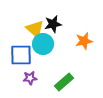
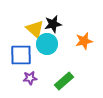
cyan circle: moved 4 px right
green rectangle: moved 1 px up
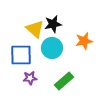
cyan circle: moved 5 px right, 4 px down
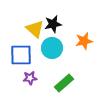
green rectangle: moved 2 px down
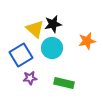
orange star: moved 3 px right
blue square: rotated 30 degrees counterclockwise
green rectangle: rotated 54 degrees clockwise
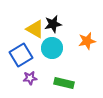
yellow triangle: rotated 12 degrees counterclockwise
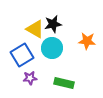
orange star: rotated 18 degrees clockwise
blue square: moved 1 px right
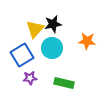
yellow triangle: rotated 42 degrees clockwise
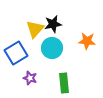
blue square: moved 6 px left, 2 px up
purple star: rotated 24 degrees clockwise
green rectangle: rotated 72 degrees clockwise
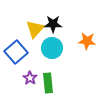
black star: rotated 12 degrees clockwise
blue square: moved 1 px up; rotated 10 degrees counterclockwise
purple star: rotated 16 degrees clockwise
green rectangle: moved 16 px left
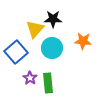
black star: moved 5 px up
orange star: moved 4 px left
